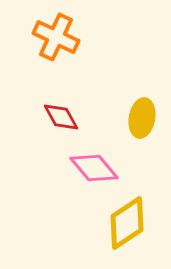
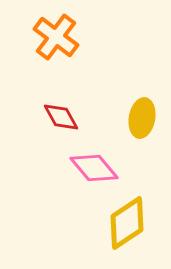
orange cross: rotated 12 degrees clockwise
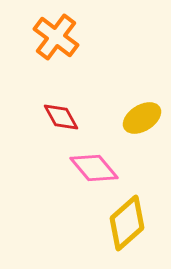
yellow ellipse: rotated 48 degrees clockwise
yellow diamond: rotated 8 degrees counterclockwise
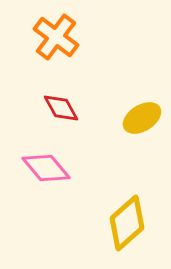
red diamond: moved 9 px up
pink diamond: moved 48 px left
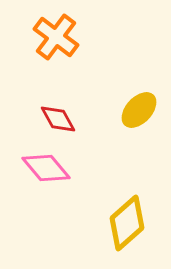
red diamond: moved 3 px left, 11 px down
yellow ellipse: moved 3 px left, 8 px up; rotated 15 degrees counterclockwise
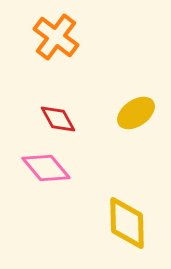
yellow ellipse: moved 3 px left, 3 px down; rotated 12 degrees clockwise
yellow diamond: rotated 50 degrees counterclockwise
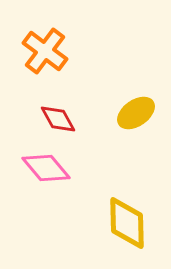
orange cross: moved 11 px left, 14 px down
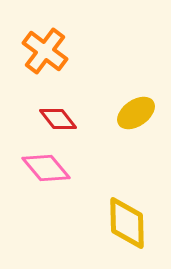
red diamond: rotated 9 degrees counterclockwise
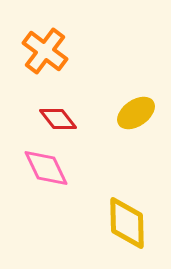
pink diamond: rotated 15 degrees clockwise
